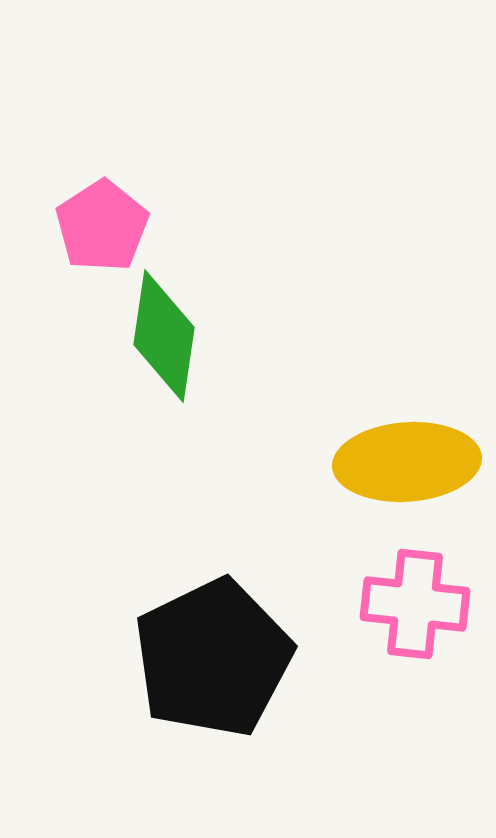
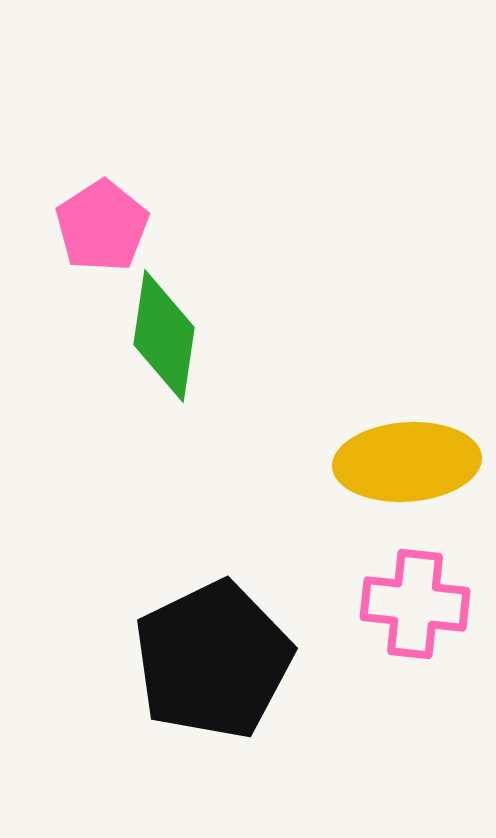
black pentagon: moved 2 px down
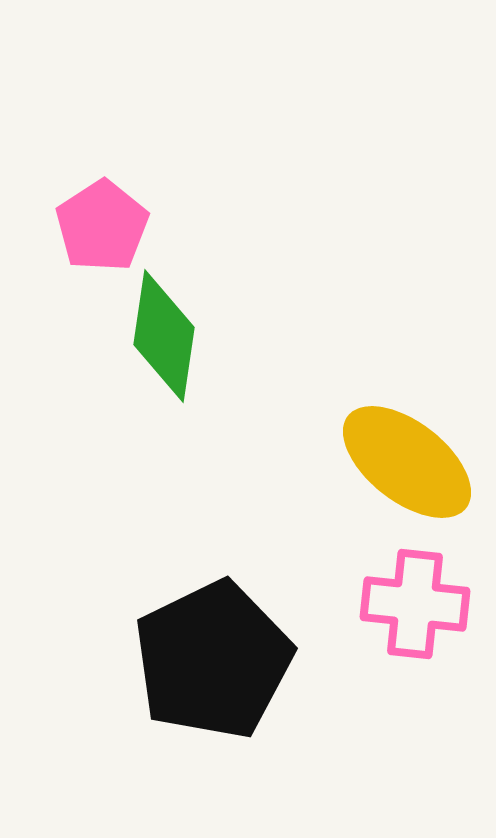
yellow ellipse: rotated 42 degrees clockwise
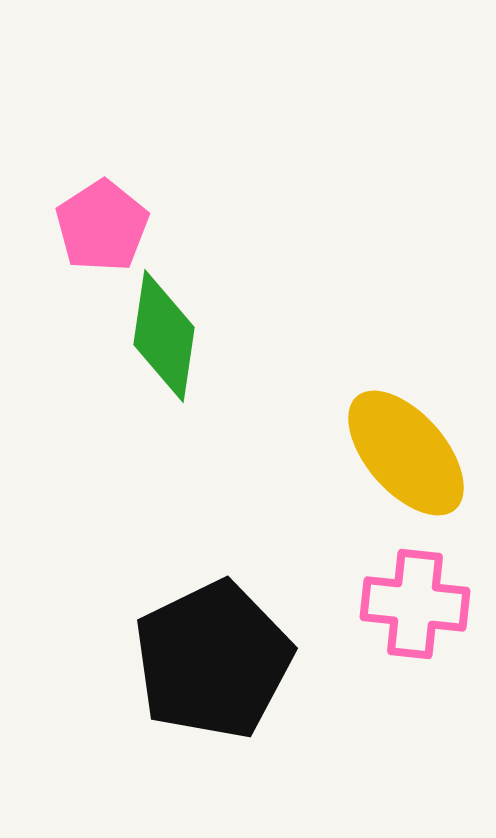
yellow ellipse: moved 1 px left, 9 px up; rotated 11 degrees clockwise
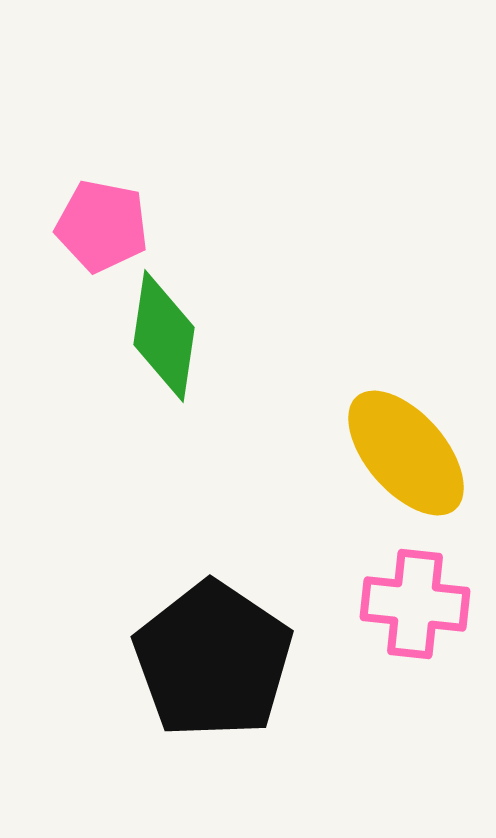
pink pentagon: rotated 28 degrees counterclockwise
black pentagon: rotated 12 degrees counterclockwise
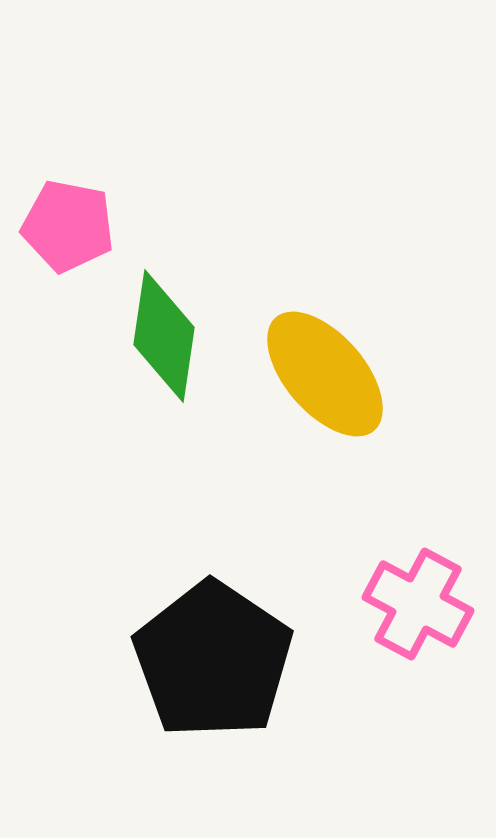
pink pentagon: moved 34 px left
yellow ellipse: moved 81 px left, 79 px up
pink cross: moved 3 px right; rotated 22 degrees clockwise
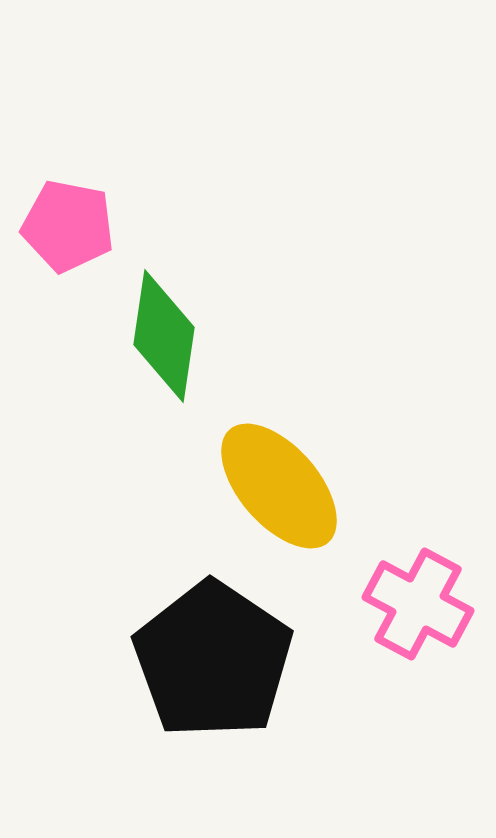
yellow ellipse: moved 46 px left, 112 px down
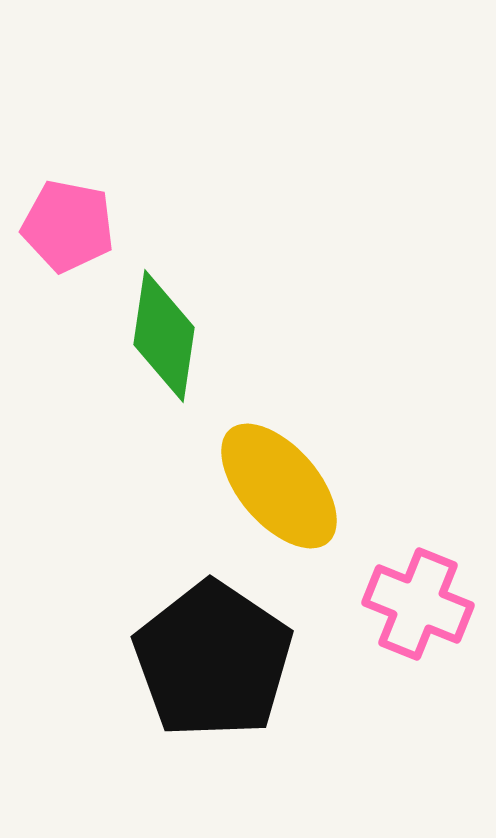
pink cross: rotated 6 degrees counterclockwise
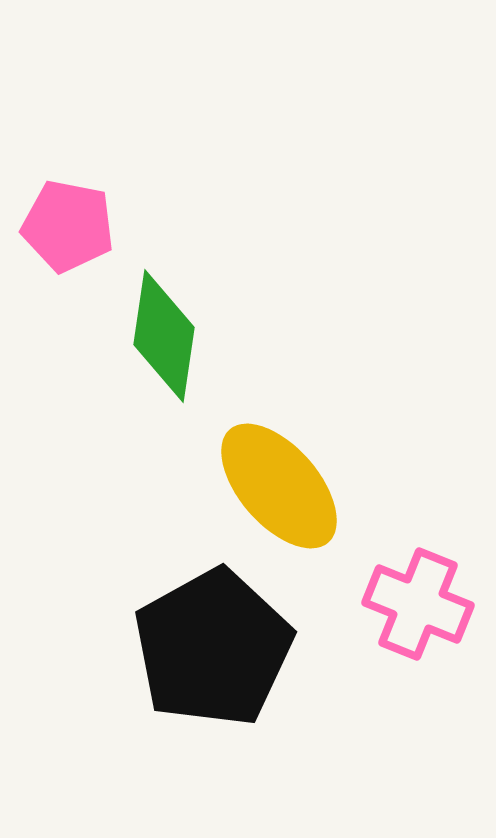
black pentagon: moved 12 px up; rotated 9 degrees clockwise
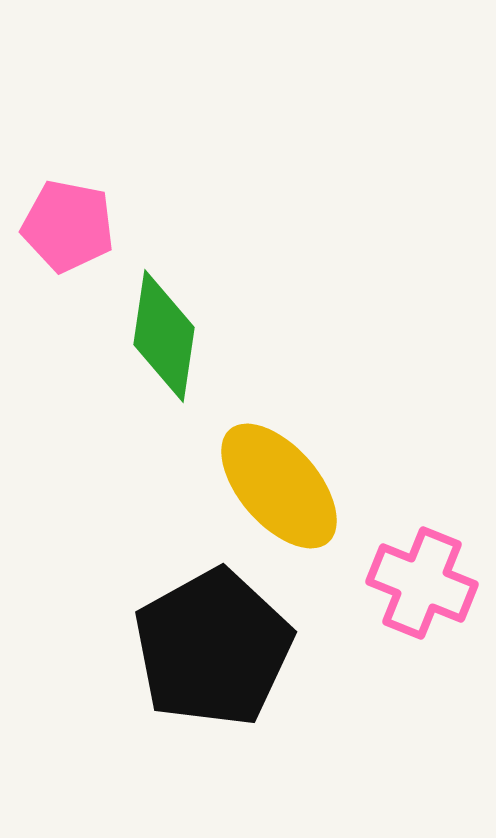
pink cross: moved 4 px right, 21 px up
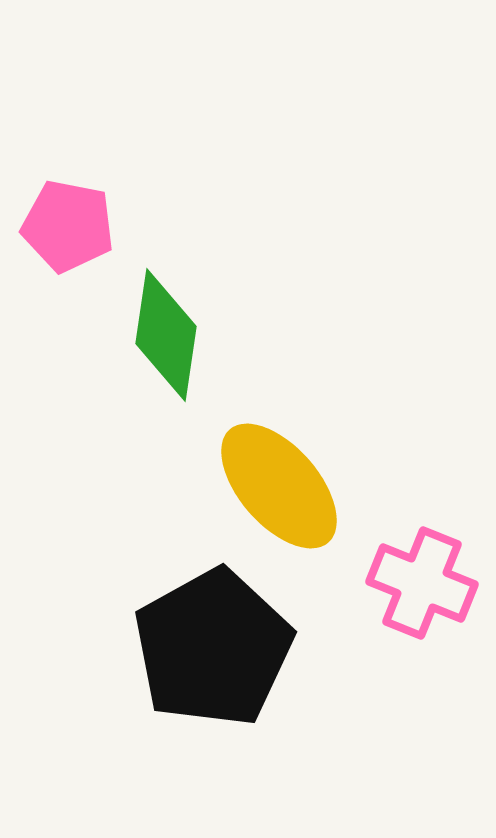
green diamond: moved 2 px right, 1 px up
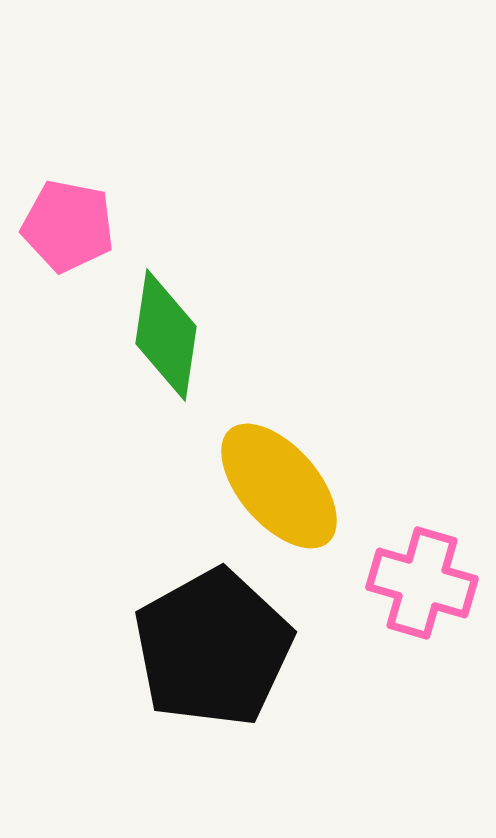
pink cross: rotated 6 degrees counterclockwise
